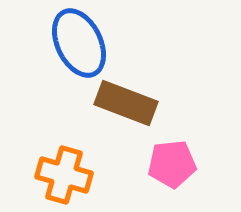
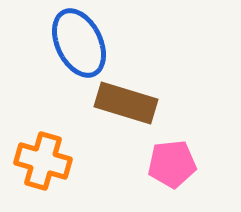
brown rectangle: rotated 4 degrees counterclockwise
orange cross: moved 21 px left, 14 px up
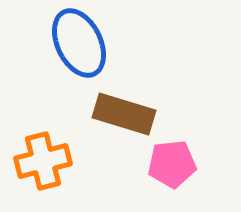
brown rectangle: moved 2 px left, 11 px down
orange cross: rotated 30 degrees counterclockwise
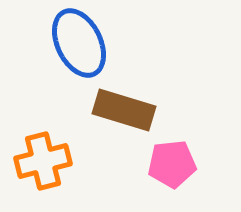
brown rectangle: moved 4 px up
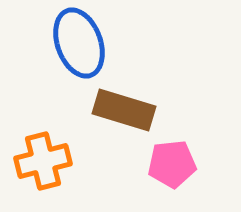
blue ellipse: rotated 6 degrees clockwise
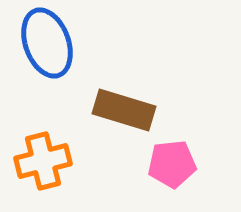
blue ellipse: moved 32 px left
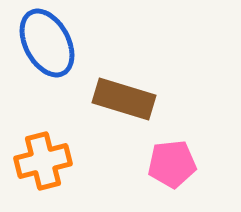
blue ellipse: rotated 8 degrees counterclockwise
brown rectangle: moved 11 px up
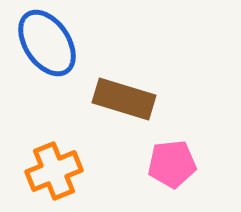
blue ellipse: rotated 6 degrees counterclockwise
orange cross: moved 11 px right, 10 px down; rotated 8 degrees counterclockwise
